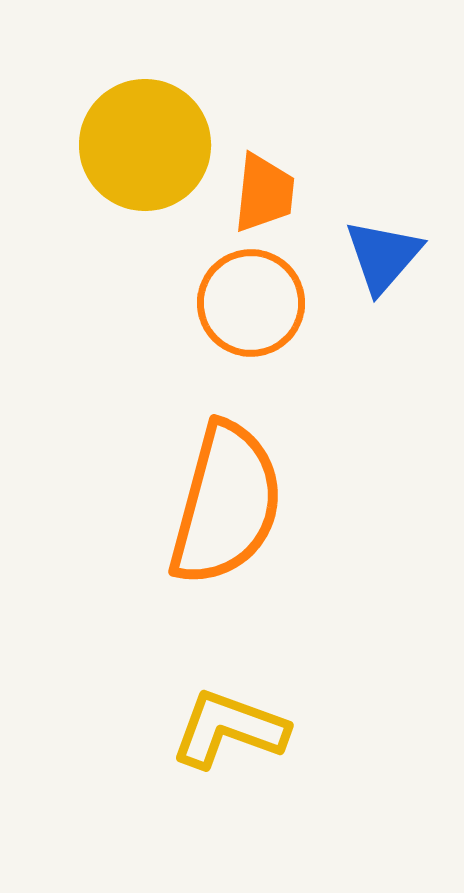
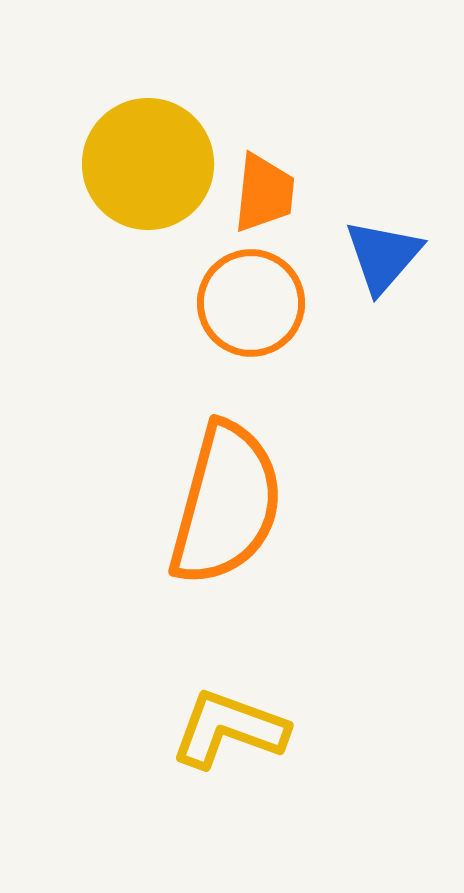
yellow circle: moved 3 px right, 19 px down
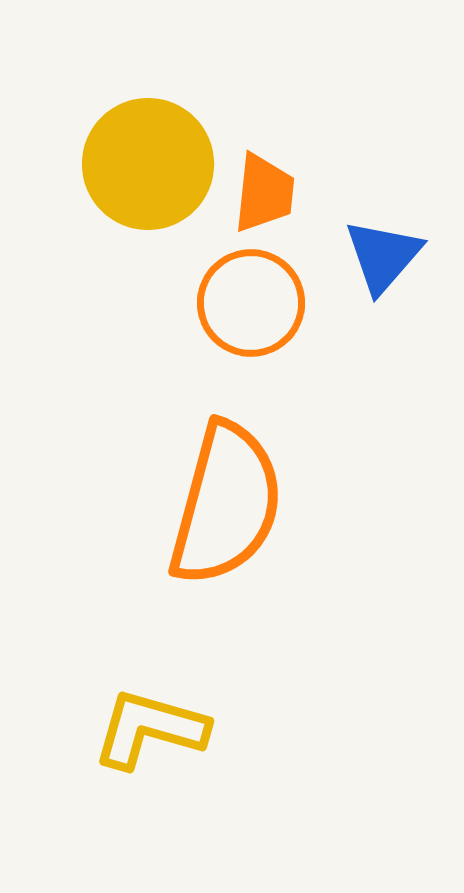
yellow L-shape: moved 79 px left; rotated 4 degrees counterclockwise
